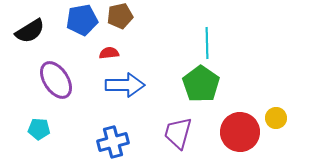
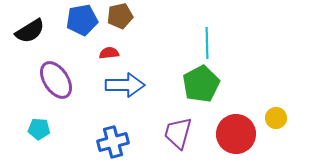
green pentagon: rotated 9 degrees clockwise
red circle: moved 4 px left, 2 px down
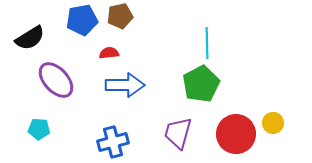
black semicircle: moved 7 px down
purple ellipse: rotated 9 degrees counterclockwise
yellow circle: moved 3 px left, 5 px down
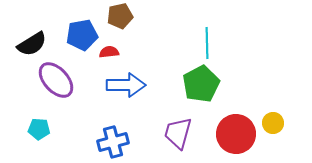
blue pentagon: moved 15 px down
black semicircle: moved 2 px right, 6 px down
red semicircle: moved 1 px up
blue arrow: moved 1 px right
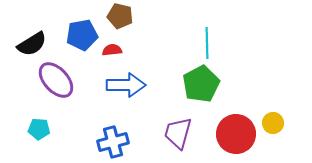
brown pentagon: rotated 25 degrees clockwise
red semicircle: moved 3 px right, 2 px up
